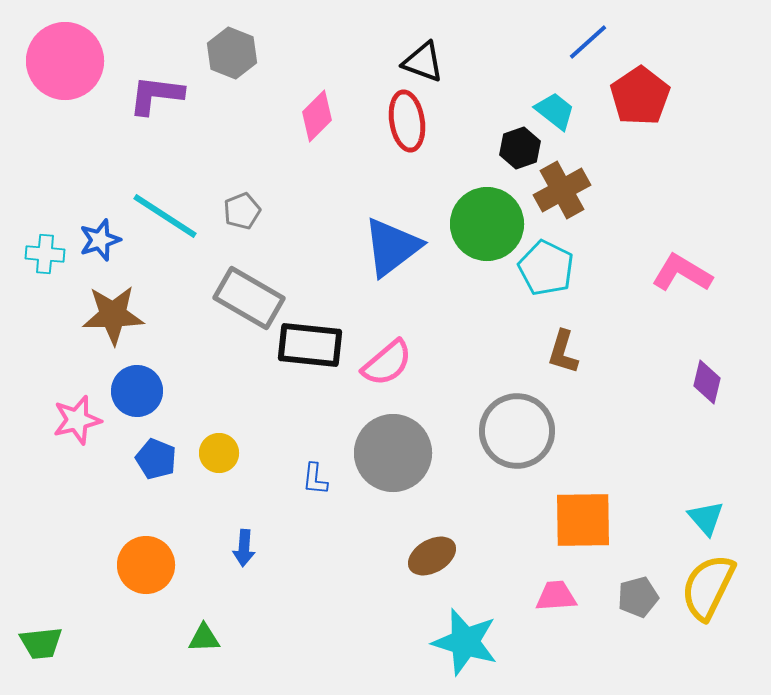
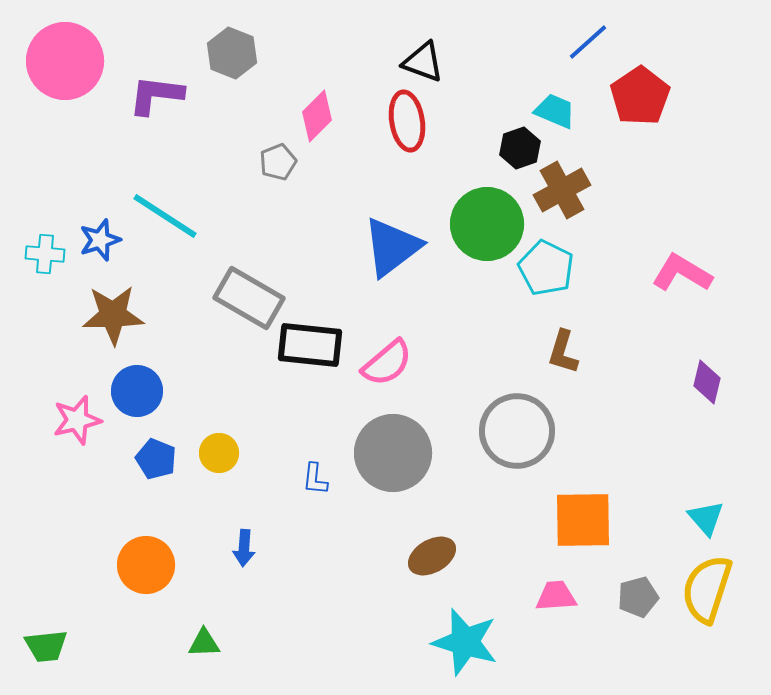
cyan trapezoid at (555, 111): rotated 15 degrees counterclockwise
gray pentagon at (242, 211): moved 36 px right, 49 px up
yellow semicircle at (708, 587): moved 1 px left, 2 px down; rotated 8 degrees counterclockwise
green triangle at (204, 638): moved 5 px down
green trapezoid at (41, 643): moved 5 px right, 3 px down
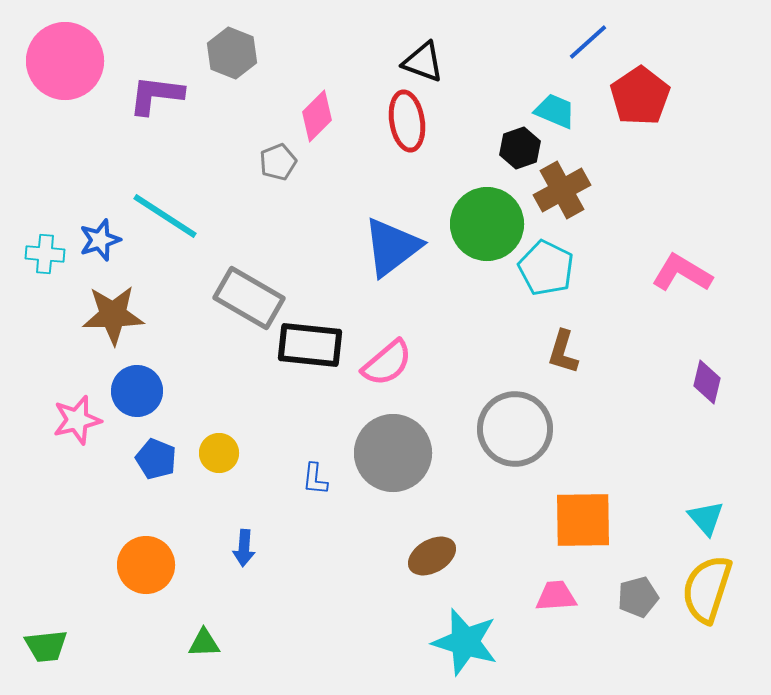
gray circle at (517, 431): moved 2 px left, 2 px up
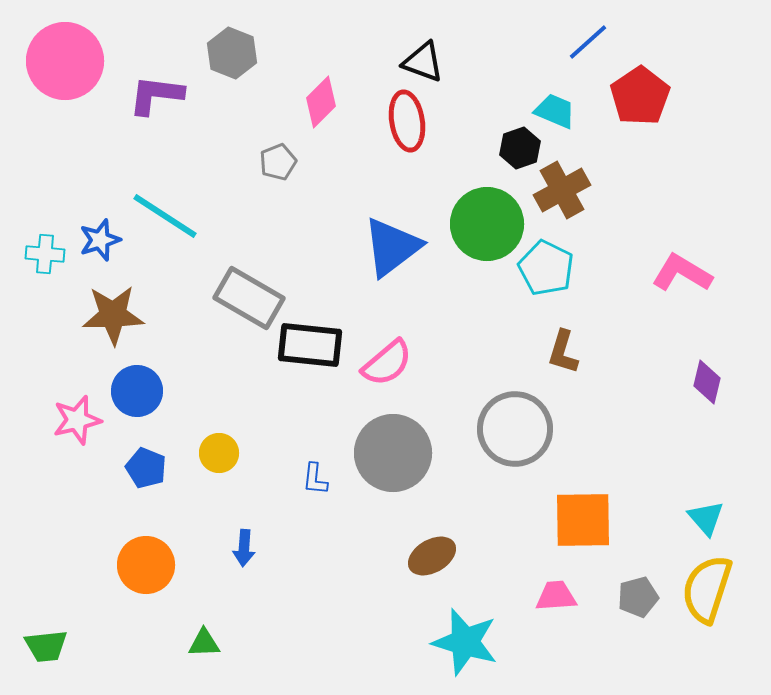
pink diamond at (317, 116): moved 4 px right, 14 px up
blue pentagon at (156, 459): moved 10 px left, 9 px down
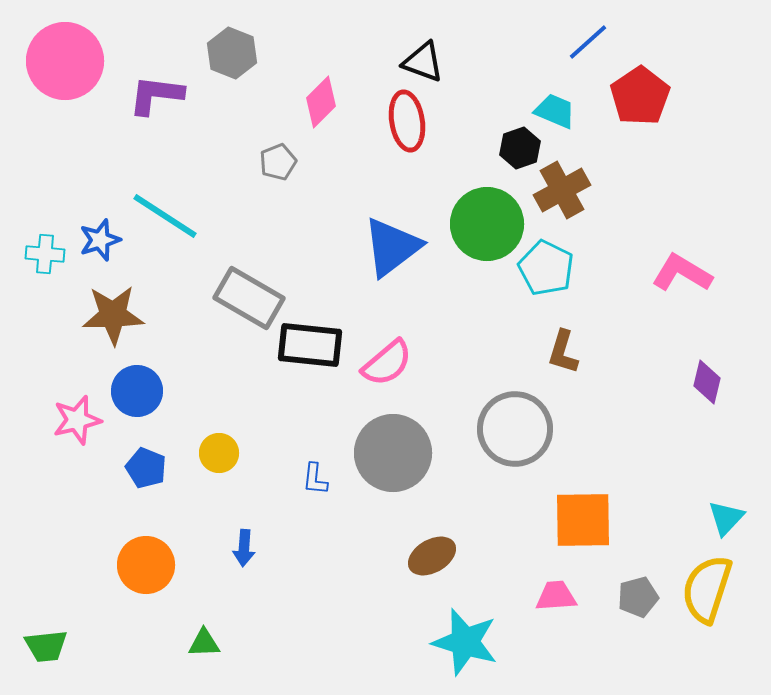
cyan triangle at (706, 518): moved 20 px right; rotated 24 degrees clockwise
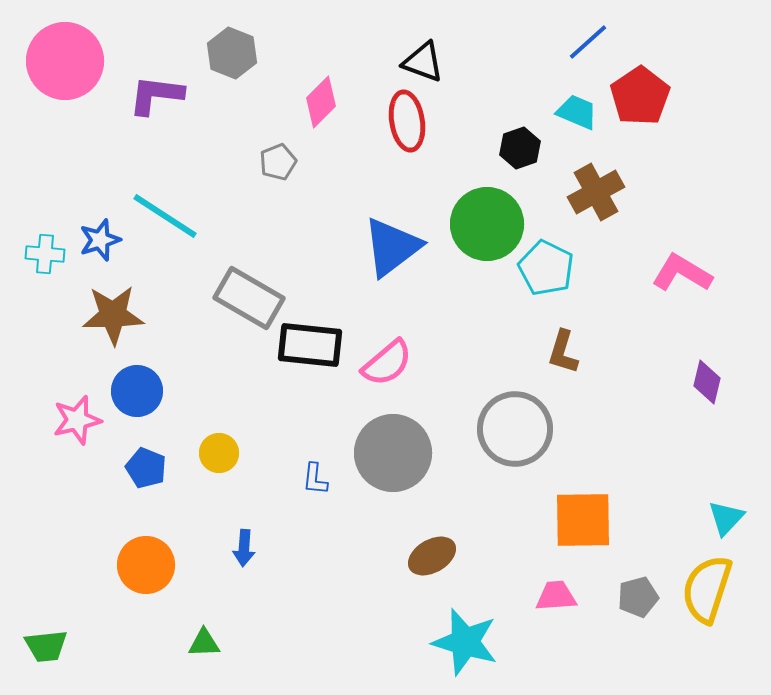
cyan trapezoid at (555, 111): moved 22 px right, 1 px down
brown cross at (562, 190): moved 34 px right, 2 px down
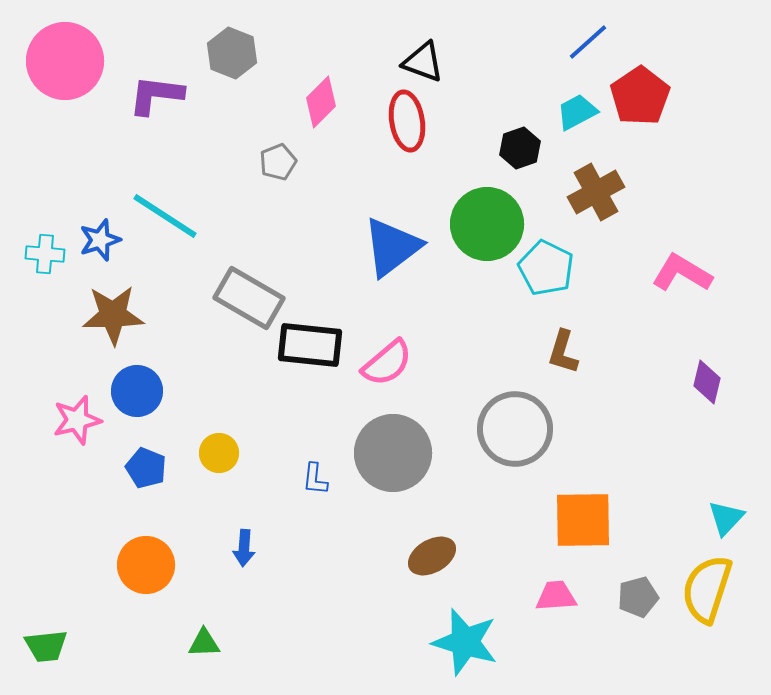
cyan trapezoid at (577, 112): rotated 51 degrees counterclockwise
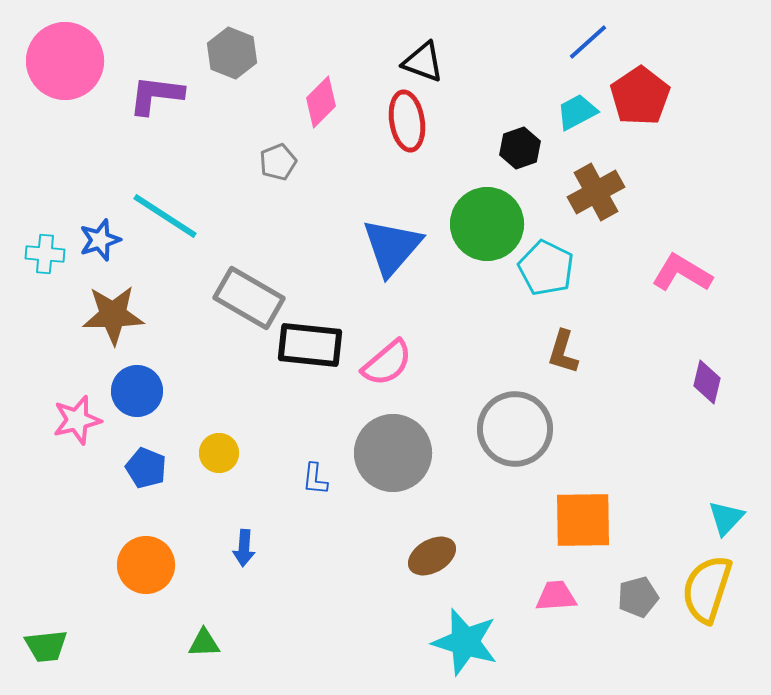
blue triangle at (392, 247): rotated 12 degrees counterclockwise
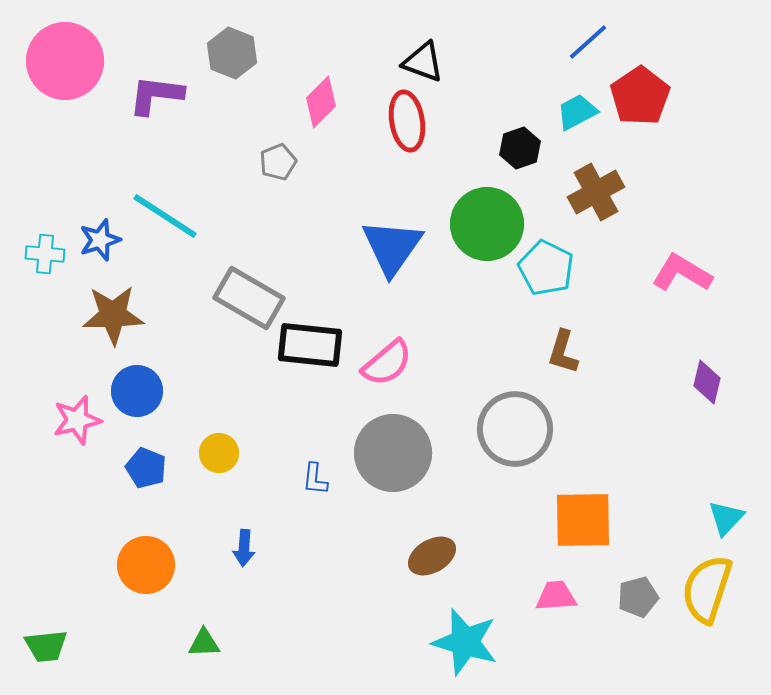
blue triangle at (392, 247): rotated 6 degrees counterclockwise
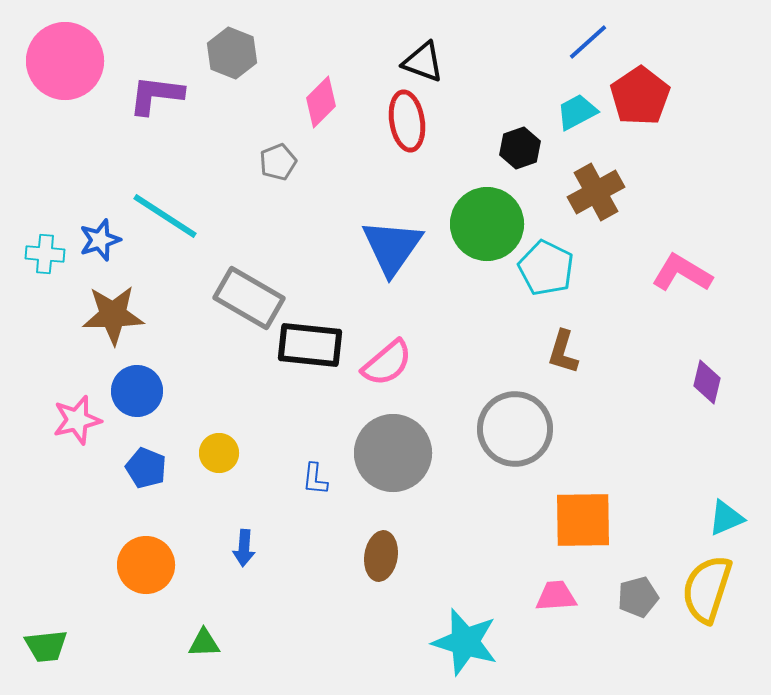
cyan triangle at (726, 518): rotated 24 degrees clockwise
brown ellipse at (432, 556): moved 51 px left; rotated 51 degrees counterclockwise
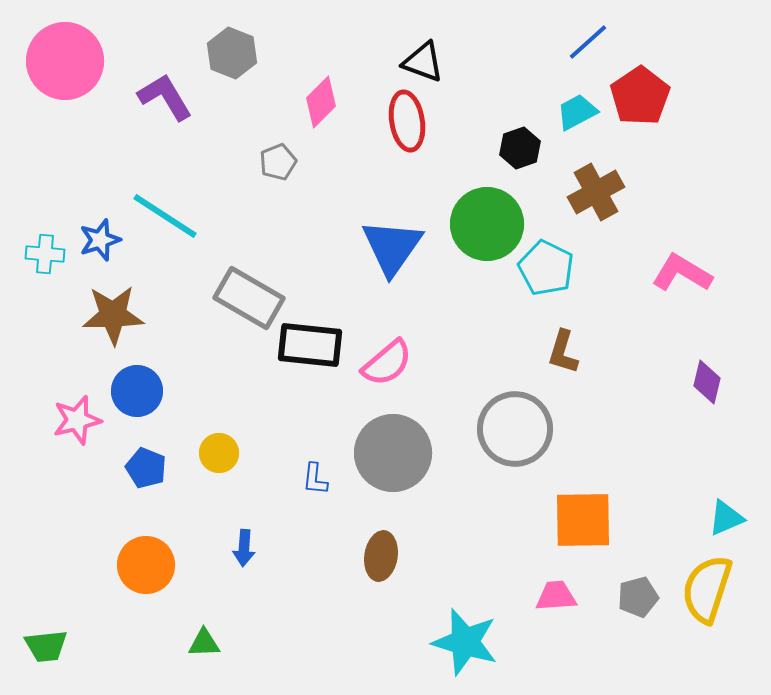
purple L-shape at (156, 95): moved 9 px right, 2 px down; rotated 52 degrees clockwise
